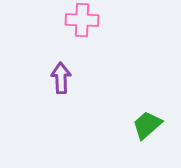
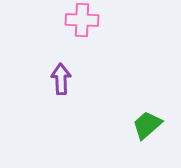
purple arrow: moved 1 px down
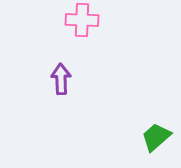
green trapezoid: moved 9 px right, 12 px down
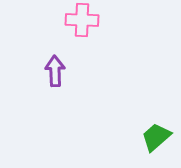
purple arrow: moved 6 px left, 8 px up
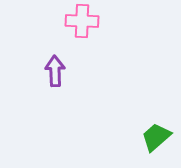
pink cross: moved 1 px down
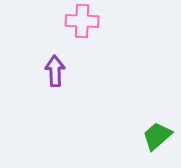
green trapezoid: moved 1 px right, 1 px up
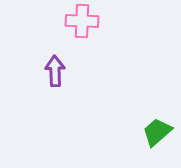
green trapezoid: moved 4 px up
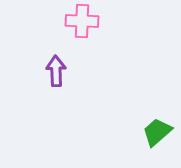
purple arrow: moved 1 px right
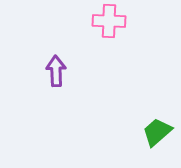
pink cross: moved 27 px right
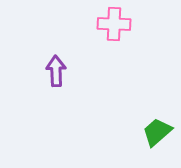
pink cross: moved 5 px right, 3 px down
